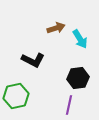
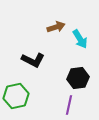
brown arrow: moved 1 px up
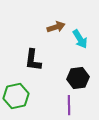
black L-shape: rotated 70 degrees clockwise
purple line: rotated 12 degrees counterclockwise
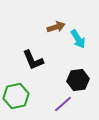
cyan arrow: moved 2 px left
black L-shape: rotated 30 degrees counterclockwise
black hexagon: moved 2 px down
purple line: moved 6 px left, 1 px up; rotated 48 degrees clockwise
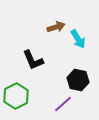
black hexagon: rotated 20 degrees clockwise
green hexagon: rotated 15 degrees counterclockwise
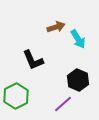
black hexagon: rotated 10 degrees clockwise
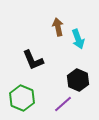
brown arrow: moved 2 px right; rotated 84 degrees counterclockwise
cyan arrow: rotated 12 degrees clockwise
green hexagon: moved 6 px right, 2 px down; rotated 10 degrees counterclockwise
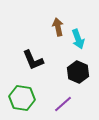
black hexagon: moved 8 px up
green hexagon: rotated 15 degrees counterclockwise
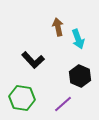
black L-shape: rotated 20 degrees counterclockwise
black hexagon: moved 2 px right, 4 px down
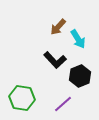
brown arrow: rotated 126 degrees counterclockwise
cyan arrow: rotated 12 degrees counterclockwise
black L-shape: moved 22 px right
black hexagon: rotated 15 degrees clockwise
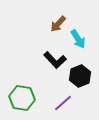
brown arrow: moved 3 px up
purple line: moved 1 px up
